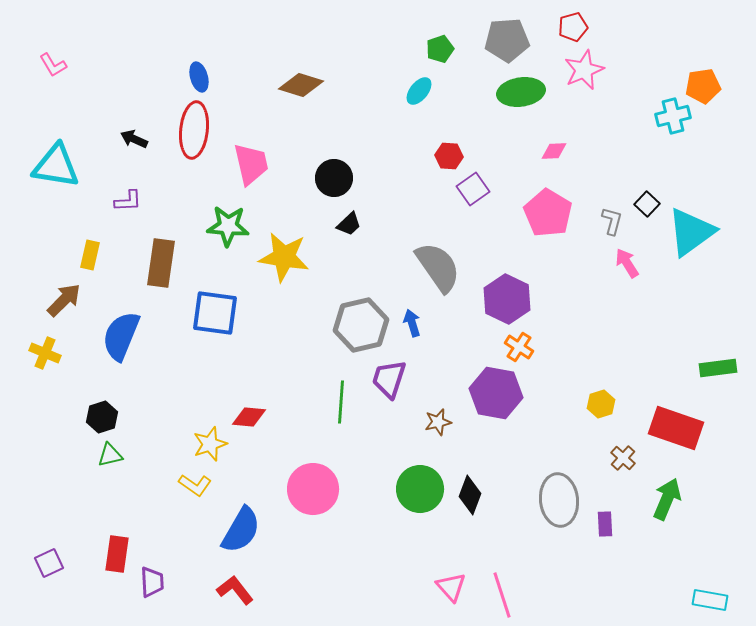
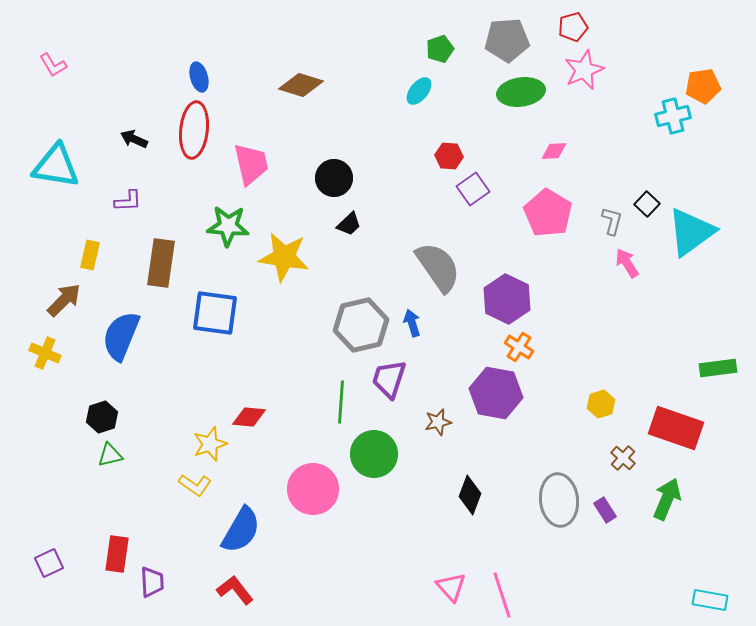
green circle at (420, 489): moved 46 px left, 35 px up
purple rectangle at (605, 524): moved 14 px up; rotated 30 degrees counterclockwise
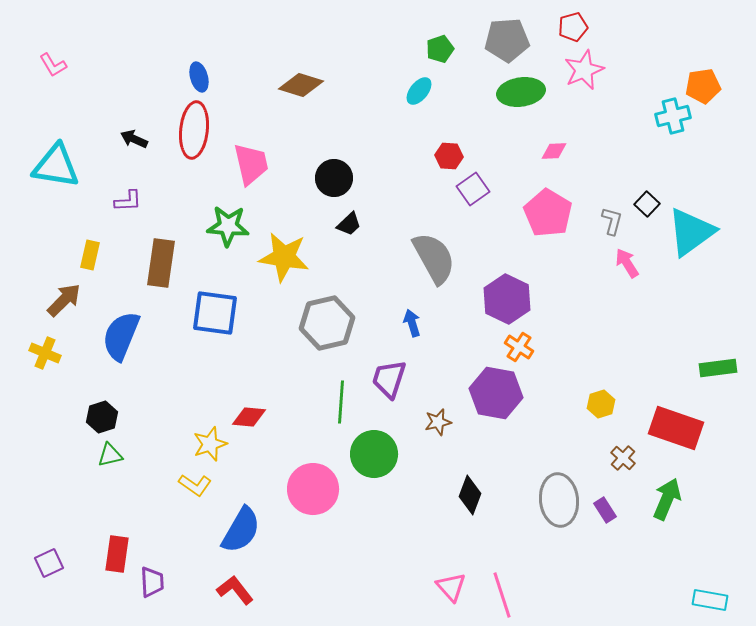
gray semicircle at (438, 267): moved 4 px left, 9 px up; rotated 6 degrees clockwise
gray hexagon at (361, 325): moved 34 px left, 2 px up
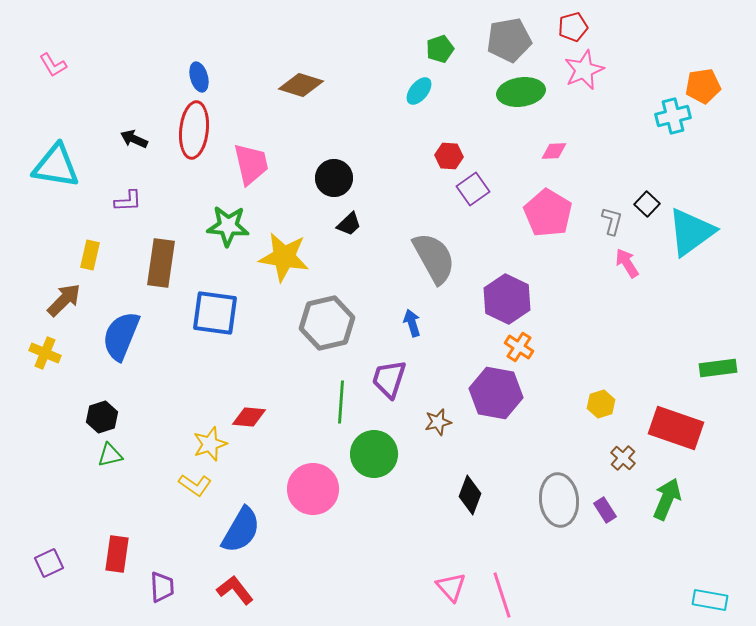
gray pentagon at (507, 40): moved 2 px right; rotated 6 degrees counterclockwise
purple trapezoid at (152, 582): moved 10 px right, 5 px down
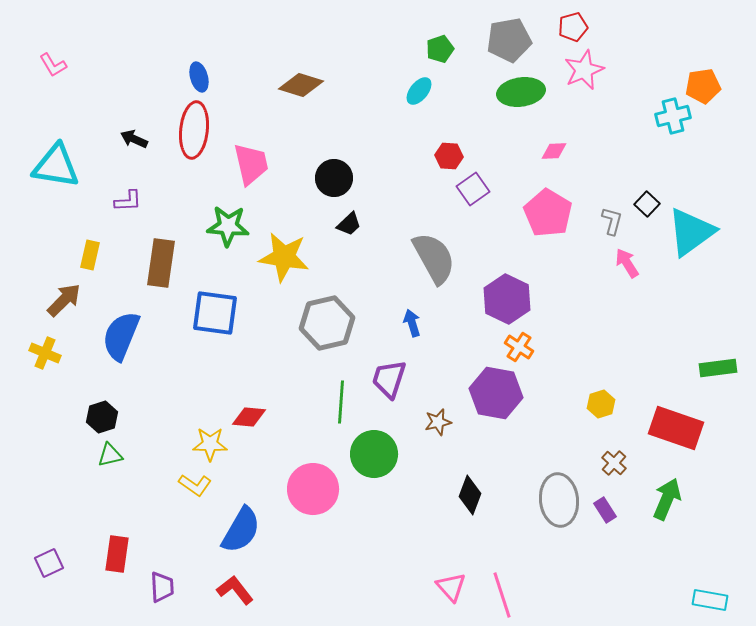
yellow star at (210, 444): rotated 20 degrees clockwise
brown cross at (623, 458): moved 9 px left, 5 px down
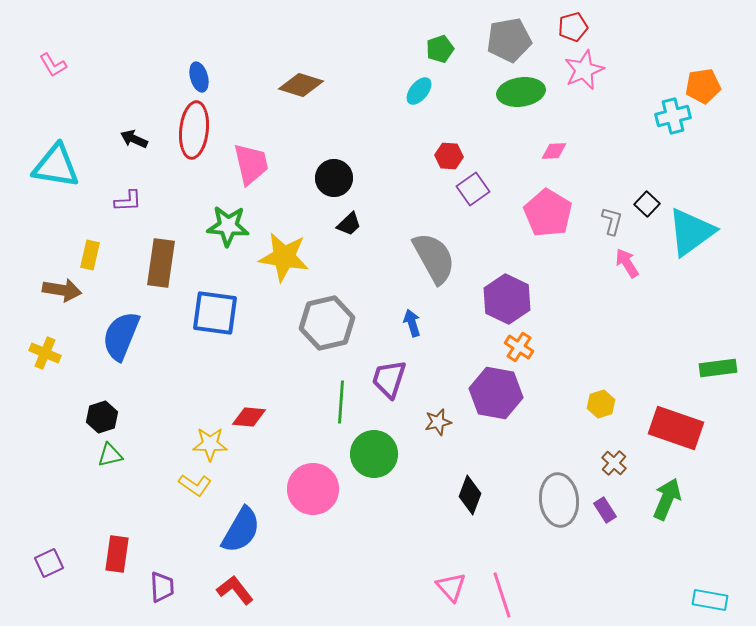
brown arrow at (64, 300): moved 2 px left, 10 px up; rotated 54 degrees clockwise
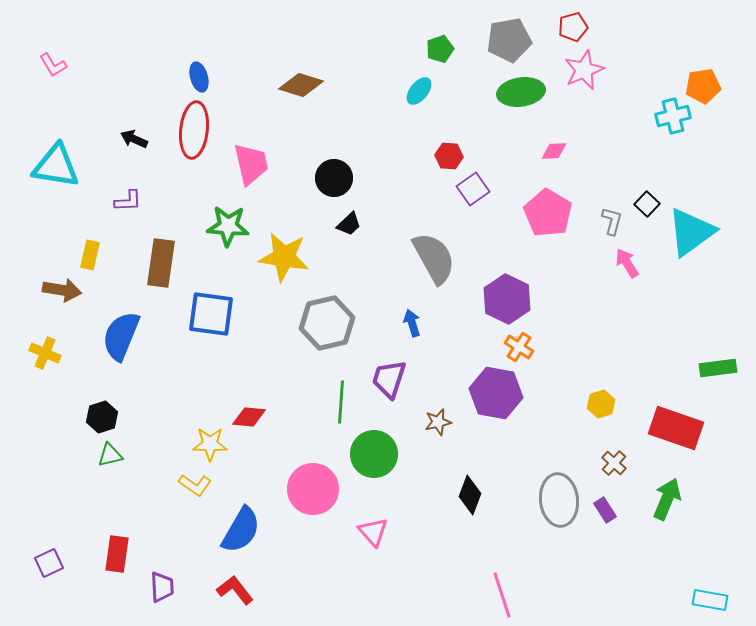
blue square at (215, 313): moved 4 px left, 1 px down
pink triangle at (451, 587): moved 78 px left, 55 px up
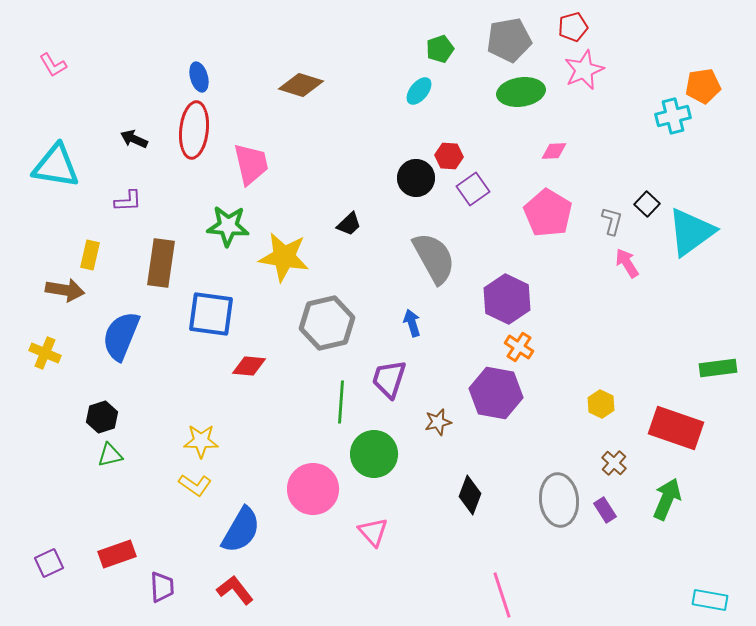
black circle at (334, 178): moved 82 px right
brown arrow at (62, 290): moved 3 px right
yellow hexagon at (601, 404): rotated 16 degrees counterclockwise
red diamond at (249, 417): moved 51 px up
yellow star at (210, 444): moved 9 px left, 3 px up
red rectangle at (117, 554): rotated 63 degrees clockwise
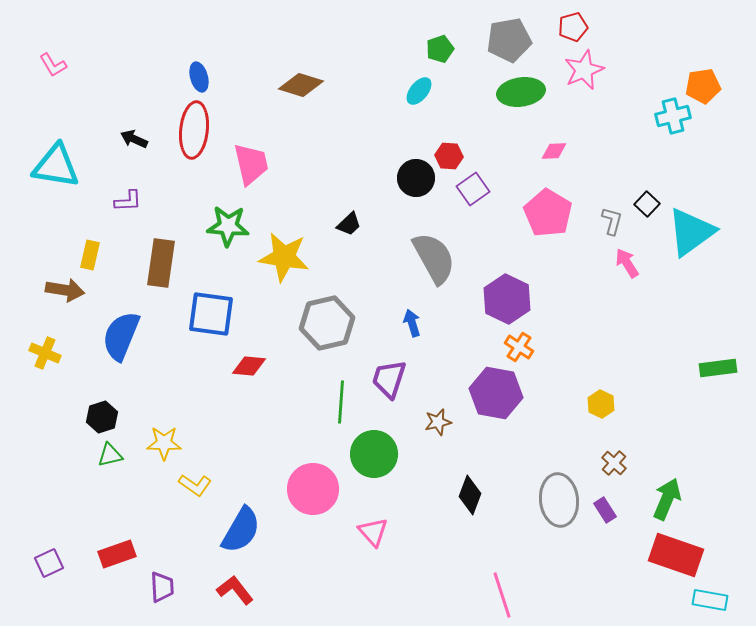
red rectangle at (676, 428): moved 127 px down
yellow star at (201, 441): moved 37 px left, 2 px down
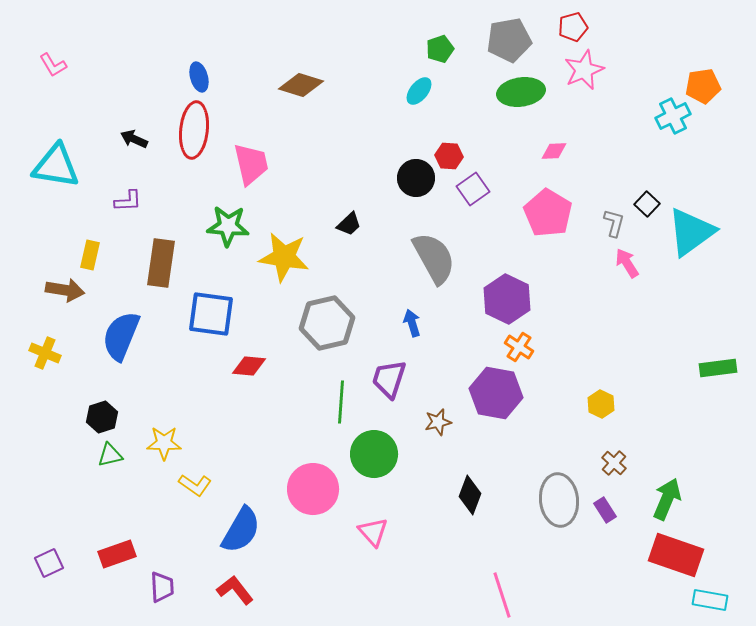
cyan cross at (673, 116): rotated 12 degrees counterclockwise
gray L-shape at (612, 221): moved 2 px right, 2 px down
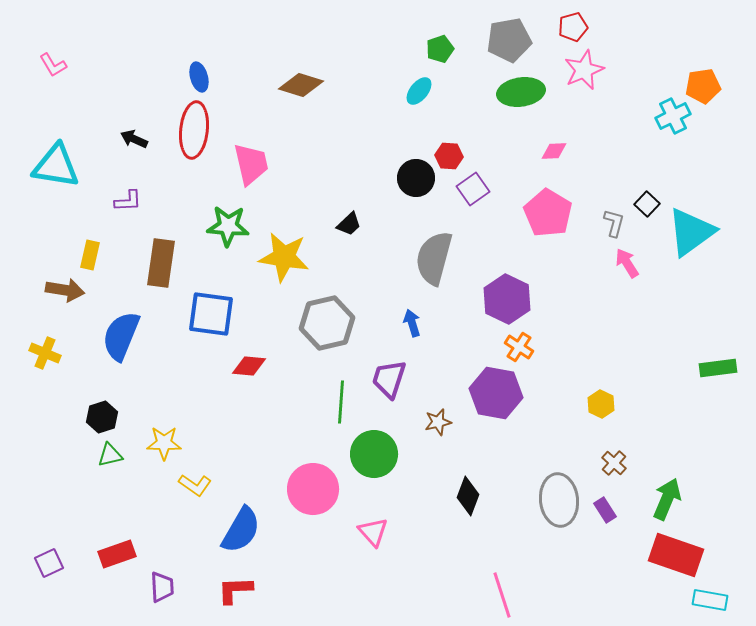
gray semicircle at (434, 258): rotated 136 degrees counterclockwise
black diamond at (470, 495): moved 2 px left, 1 px down
red L-shape at (235, 590): rotated 54 degrees counterclockwise
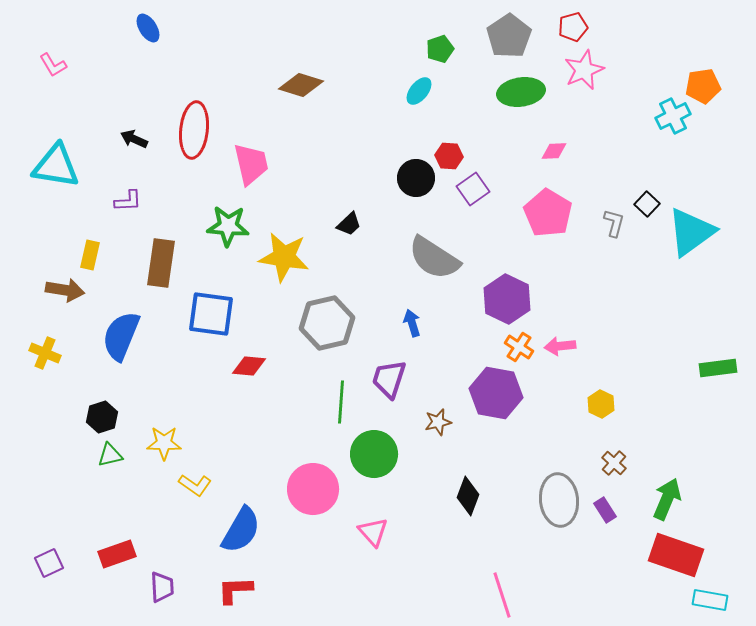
gray pentagon at (509, 40): moved 4 px up; rotated 24 degrees counterclockwise
blue ellipse at (199, 77): moved 51 px left, 49 px up; rotated 16 degrees counterclockwise
gray semicircle at (434, 258): rotated 72 degrees counterclockwise
pink arrow at (627, 263): moved 67 px left, 83 px down; rotated 64 degrees counterclockwise
